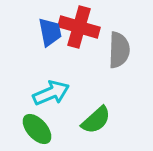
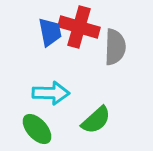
gray semicircle: moved 4 px left, 3 px up
cyan arrow: rotated 24 degrees clockwise
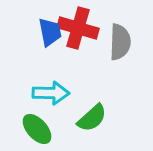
red cross: moved 1 px left, 1 px down
gray semicircle: moved 5 px right, 5 px up
green semicircle: moved 4 px left, 2 px up
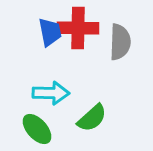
red cross: rotated 15 degrees counterclockwise
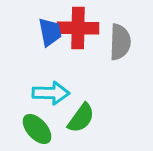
green semicircle: moved 11 px left; rotated 12 degrees counterclockwise
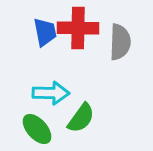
blue trapezoid: moved 5 px left
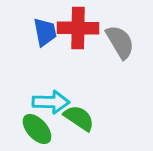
gray semicircle: rotated 33 degrees counterclockwise
cyan arrow: moved 9 px down
green semicircle: moved 2 px left; rotated 92 degrees counterclockwise
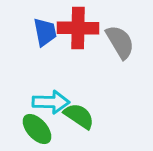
green semicircle: moved 2 px up
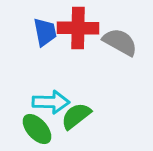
gray semicircle: rotated 30 degrees counterclockwise
green semicircle: moved 3 px left; rotated 72 degrees counterclockwise
